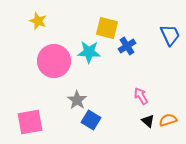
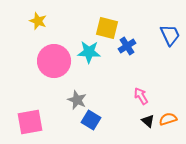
gray star: rotated 12 degrees counterclockwise
orange semicircle: moved 1 px up
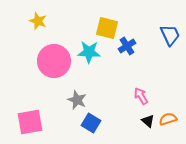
blue square: moved 3 px down
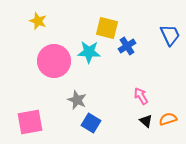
black triangle: moved 2 px left
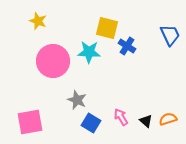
blue cross: rotated 24 degrees counterclockwise
pink circle: moved 1 px left
pink arrow: moved 20 px left, 21 px down
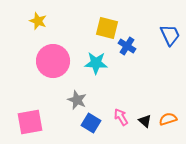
cyan star: moved 7 px right, 11 px down
black triangle: moved 1 px left
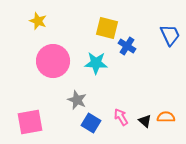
orange semicircle: moved 2 px left, 2 px up; rotated 18 degrees clockwise
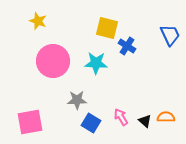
gray star: rotated 24 degrees counterclockwise
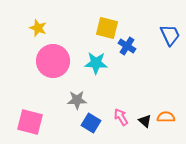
yellow star: moved 7 px down
pink square: rotated 24 degrees clockwise
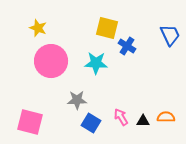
pink circle: moved 2 px left
black triangle: moved 2 px left; rotated 40 degrees counterclockwise
